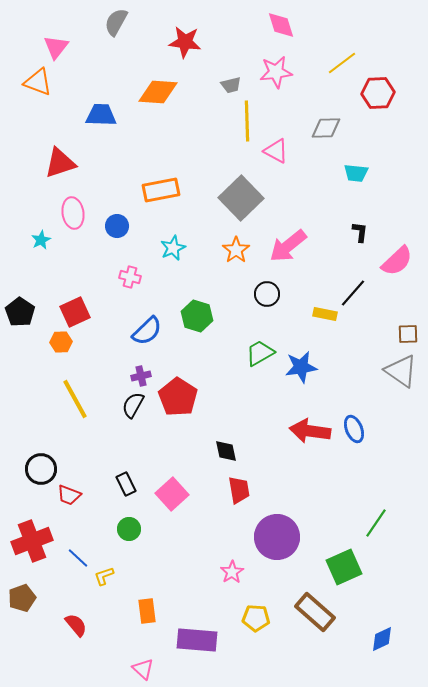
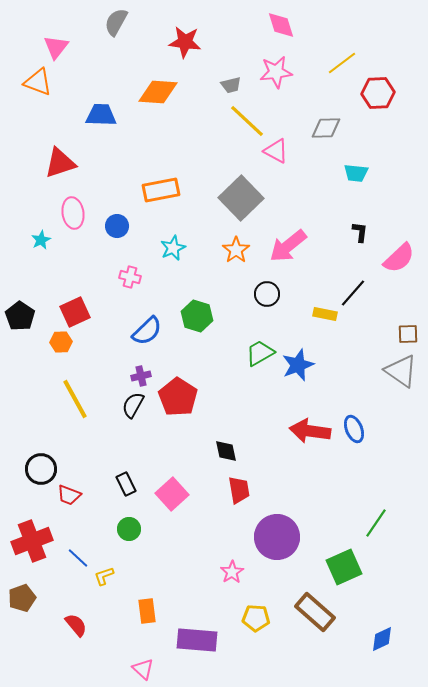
yellow line at (247, 121): rotated 45 degrees counterclockwise
pink semicircle at (397, 261): moved 2 px right, 3 px up
black pentagon at (20, 312): moved 4 px down
blue star at (301, 367): moved 3 px left, 2 px up; rotated 12 degrees counterclockwise
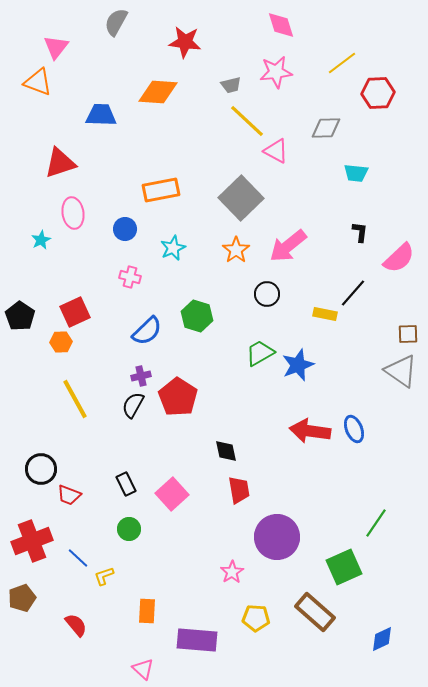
blue circle at (117, 226): moved 8 px right, 3 px down
orange rectangle at (147, 611): rotated 10 degrees clockwise
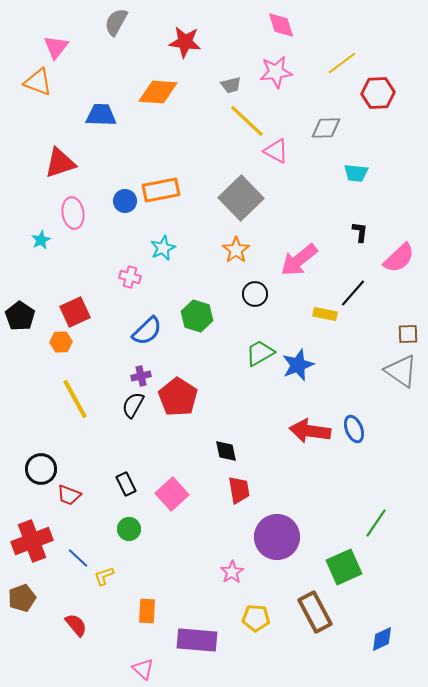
blue circle at (125, 229): moved 28 px up
pink arrow at (288, 246): moved 11 px right, 14 px down
cyan star at (173, 248): moved 10 px left
black circle at (267, 294): moved 12 px left
brown rectangle at (315, 612): rotated 21 degrees clockwise
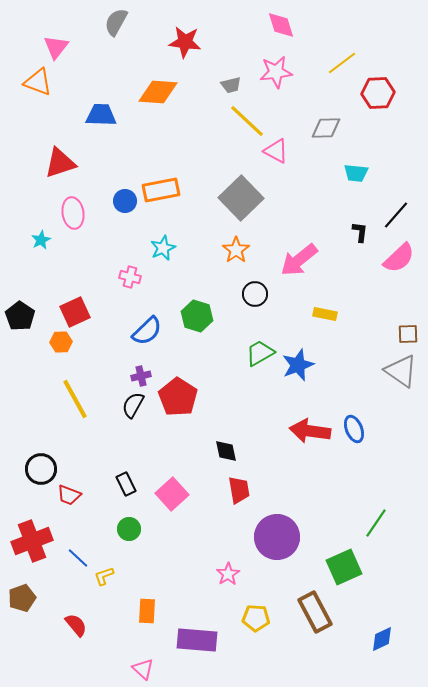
black line at (353, 293): moved 43 px right, 78 px up
pink star at (232, 572): moved 4 px left, 2 px down
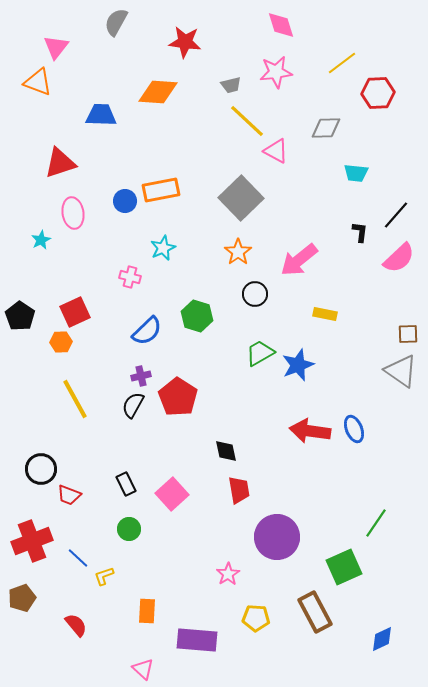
orange star at (236, 250): moved 2 px right, 2 px down
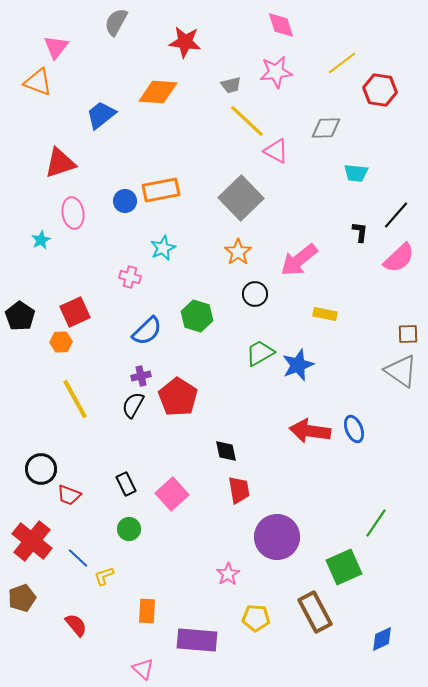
red hexagon at (378, 93): moved 2 px right, 3 px up; rotated 12 degrees clockwise
blue trapezoid at (101, 115): rotated 40 degrees counterclockwise
red cross at (32, 541): rotated 30 degrees counterclockwise
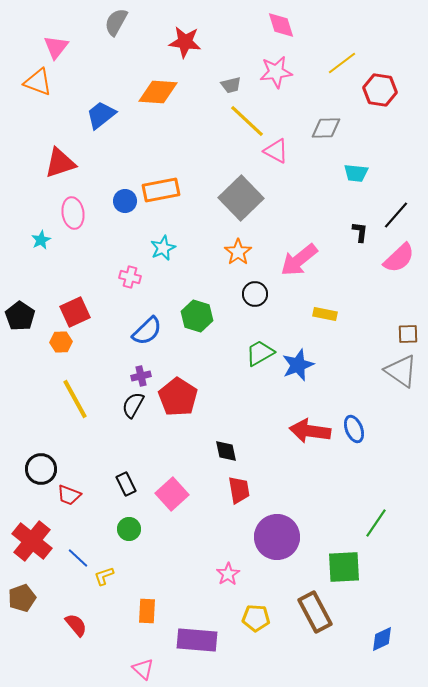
green square at (344, 567): rotated 21 degrees clockwise
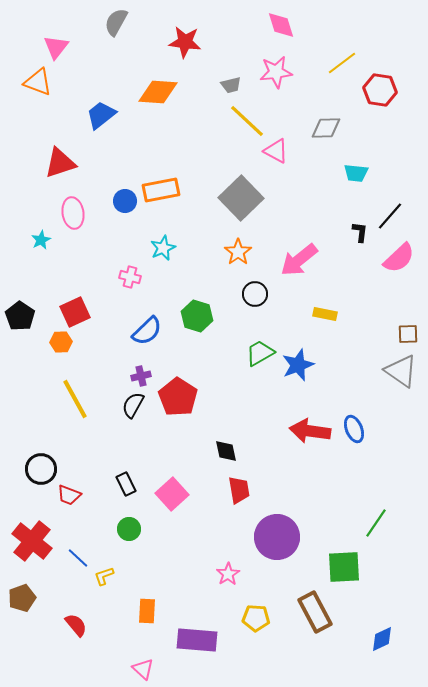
black line at (396, 215): moved 6 px left, 1 px down
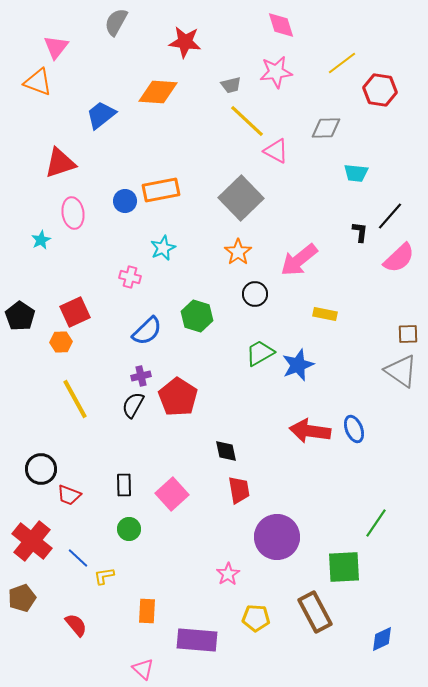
black rectangle at (126, 484): moved 2 px left, 1 px down; rotated 25 degrees clockwise
yellow L-shape at (104, 576): rotated 10 degrees clockwise
